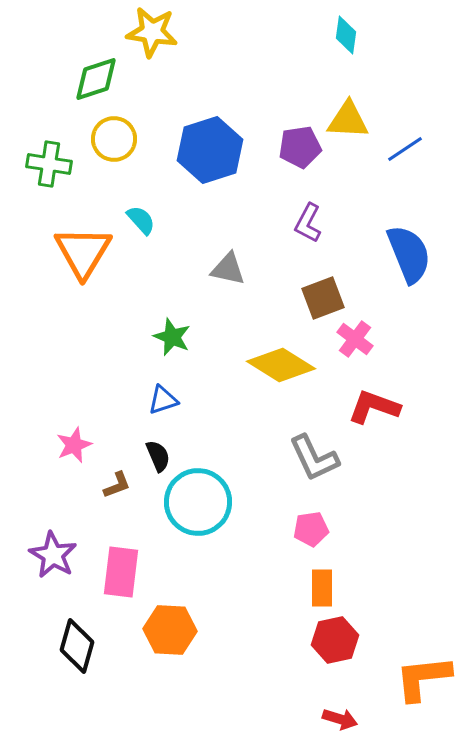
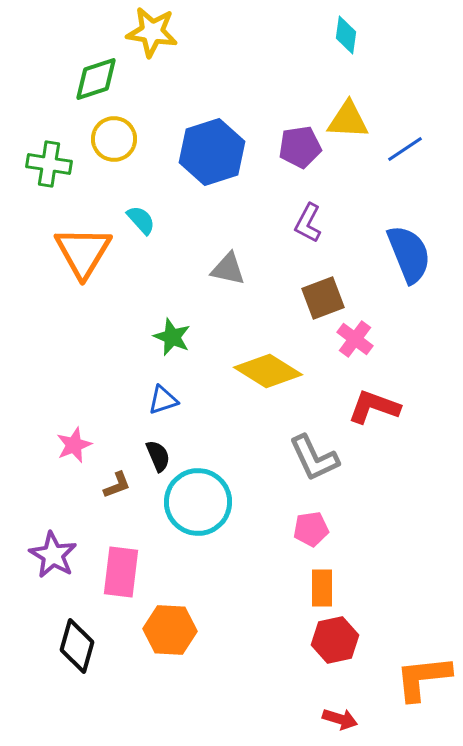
blue hexagon: moved 2 px right, 2 px down
yellow diamond: moved 13 px left, 6 px down
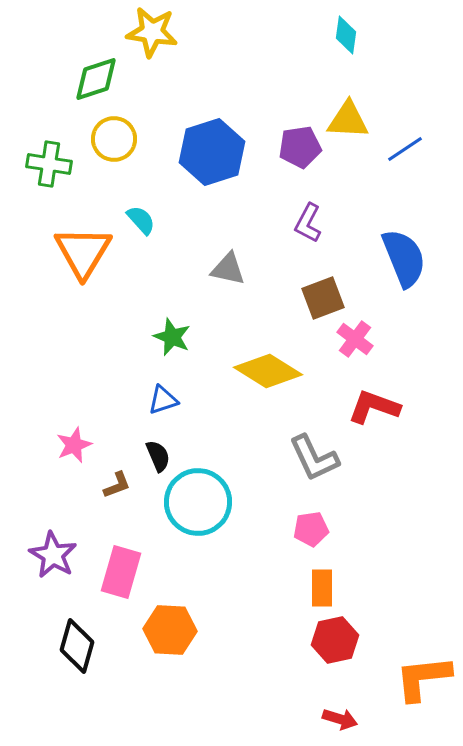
blue semicircle: moved 5 px left, 4 px down
pink rectangle: rotated 9 degrees clockwise
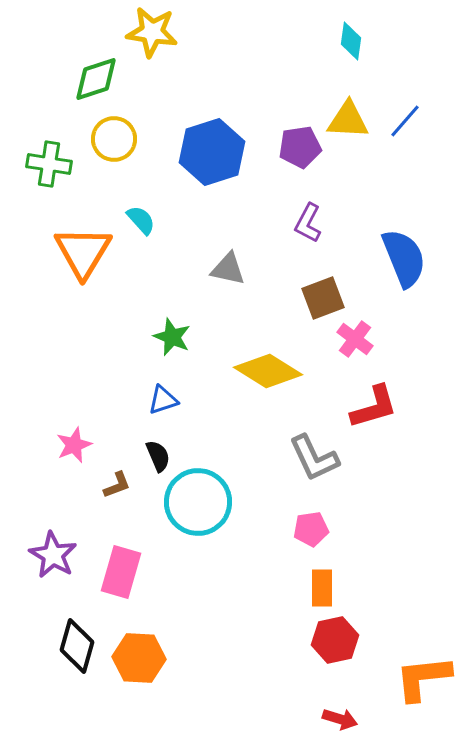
cyan diamond: moved 5 px right, 6 px down
blue line: moved 28 px up; rotated 15 degrees counterclockwise
red L-shape: rotated 144 degrees clockwise
orange hexagon: moved 31 px left, 28 px down
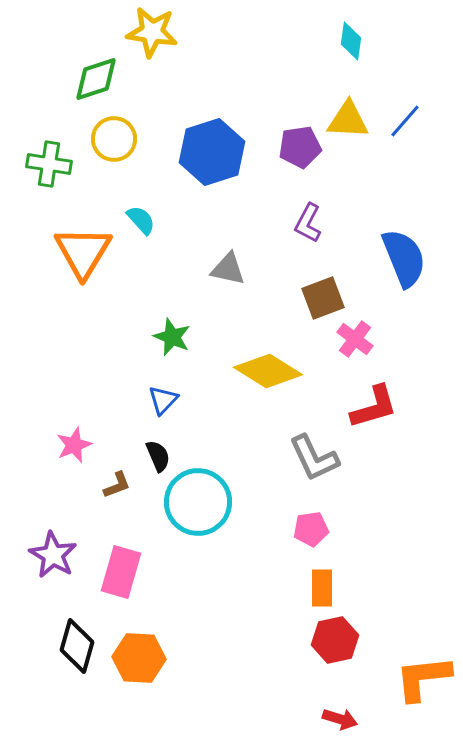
blue triangle: rotated 28 degrees counterclockwise
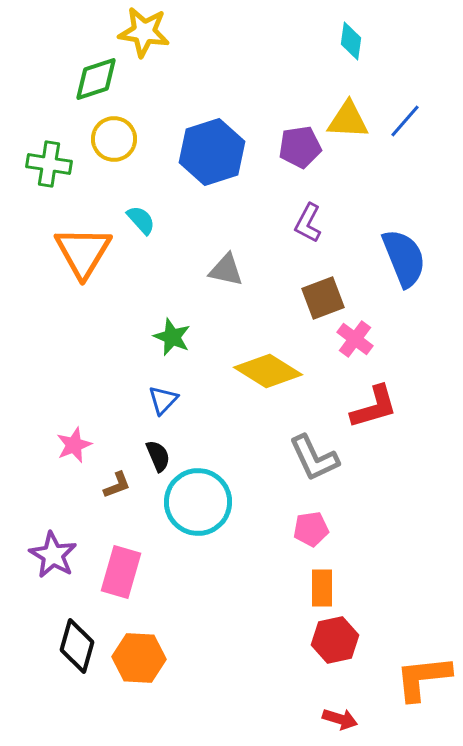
yellow star: moved 8 px left
gray triangle: moved 2 px left, 1 px down
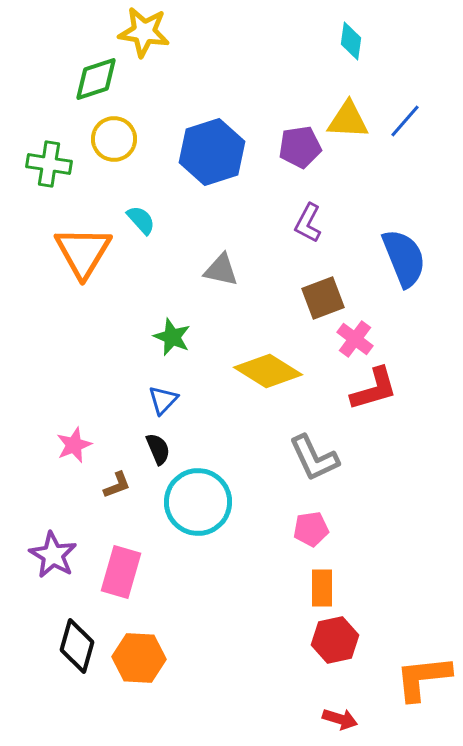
gray triangle: moved 5 px left
red L-shape: moved 18 px up
black semicircle: moved 7 px up
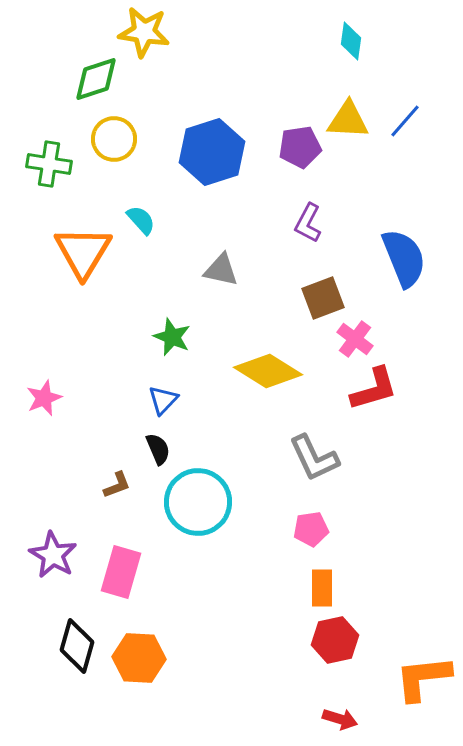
pink star: moved 30 px left, 47 px up
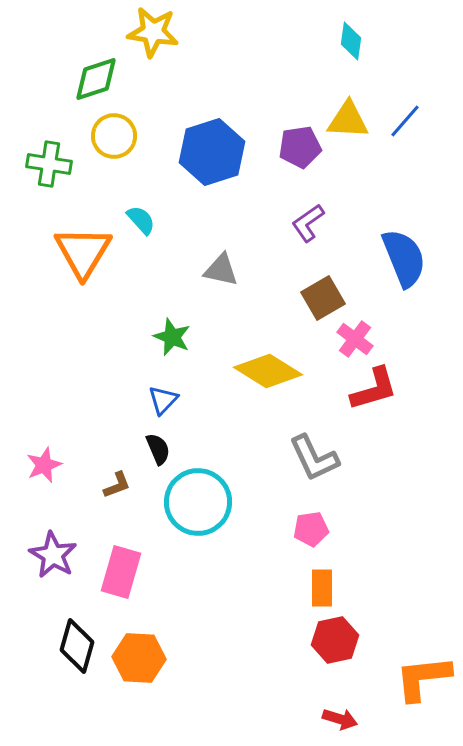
yellow star: moved 9 px right
yellow circle: moved 3 px up
purple L-shape: rotated 27 degrees clockwise
brown square: rotated 9 degrees counterclockwise
pink star: moved 67 px down
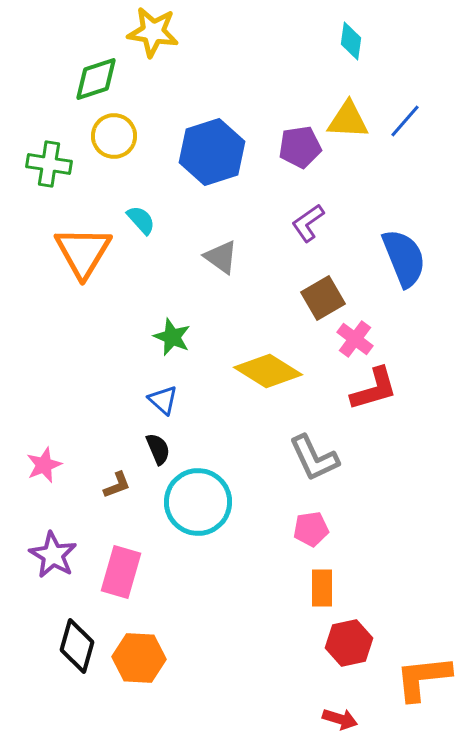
gray triangle: moved 13 px up; rotated 24 degrees clockwise
blue triangle: rotated 32 degrees counterclockwise
red hexagon: moved 14 px right, 3 px down
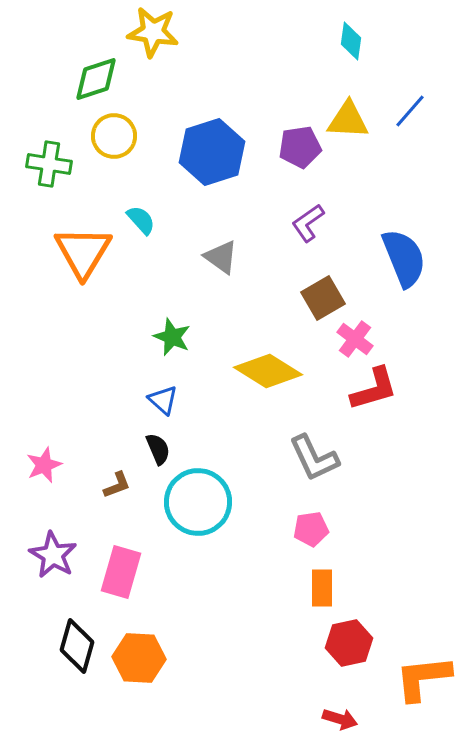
blue line: moved 5 px right, 10 px up
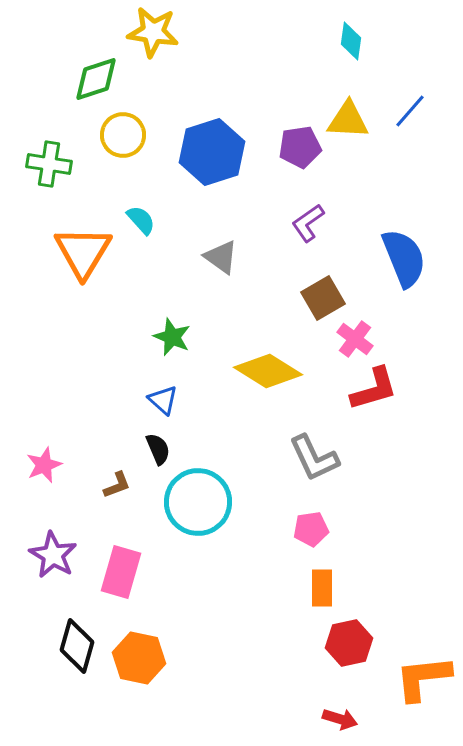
yellow circle: moved 9 px right, 1 px up
orange hexagon: rotated 9 degrees clockwise
